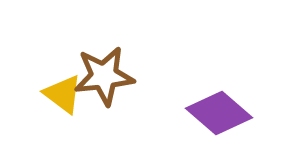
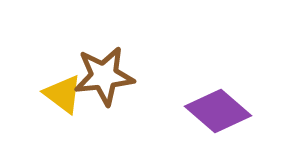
purple diamond: moved 1 px left, 2 px up
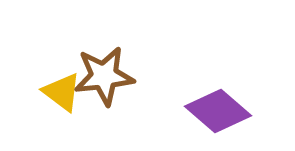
yellow triangle: moved 1 px left, 2 px up
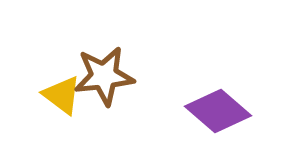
yellow triangle: moved 3 px down
